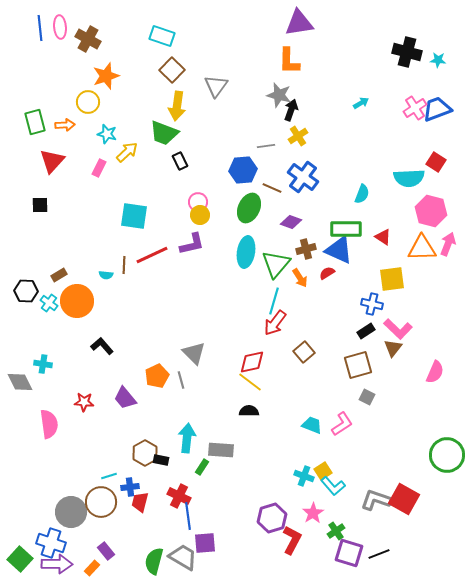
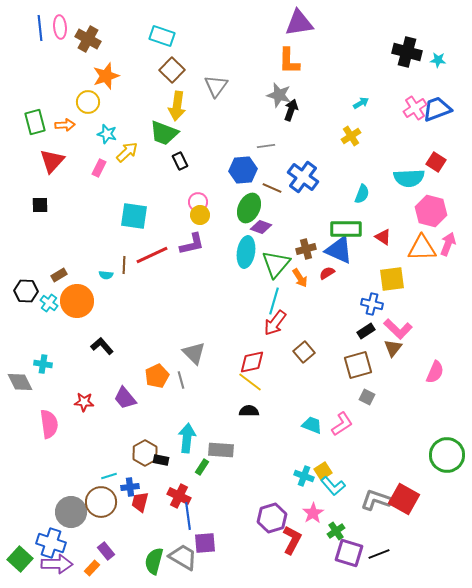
yellow cross at (298, 136): moved 53 px right
purple diamond at (291, 222): moved 30 px left, 5 px down
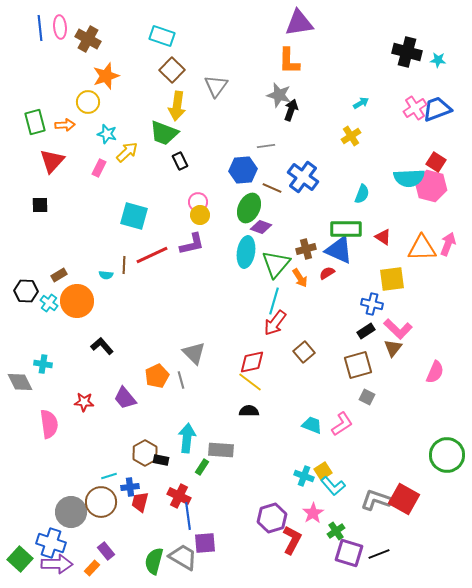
pink hexagon at (431, 211): moved 25 px up
cyan square at (134, 216): rotated 8 degrees clockwise
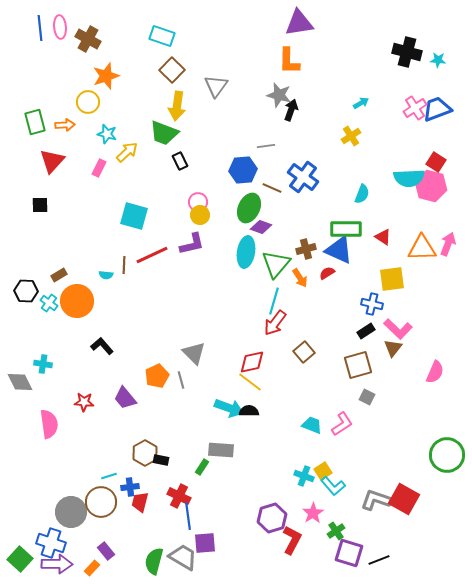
cyan arrow at (187, 438): moved 42 px right, 30 px up; rotated 104 degrees clockwise
black line at (379, 554): moved 6 px down
